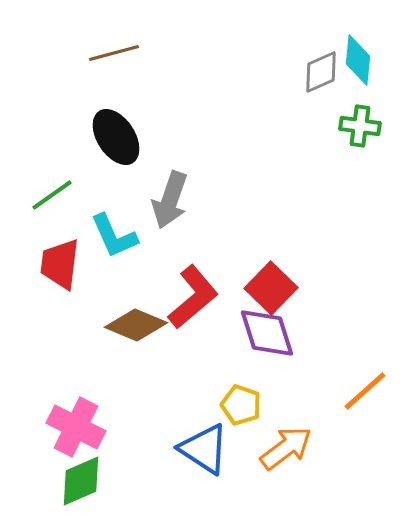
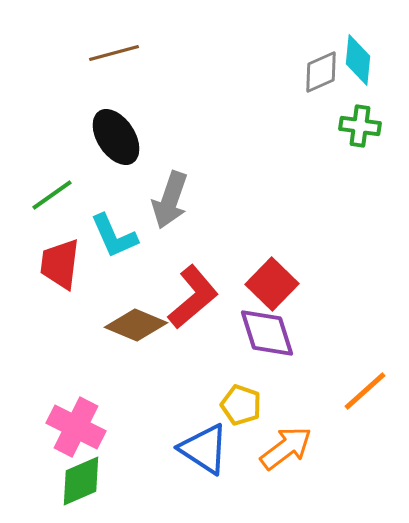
red square: moved 1 px right, 4 px up
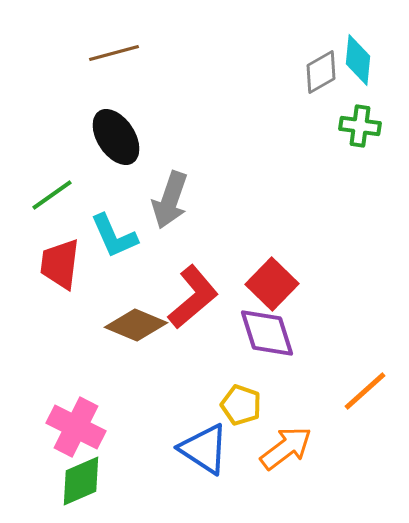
gray diamond: rotated 6 degrees counterclockwise
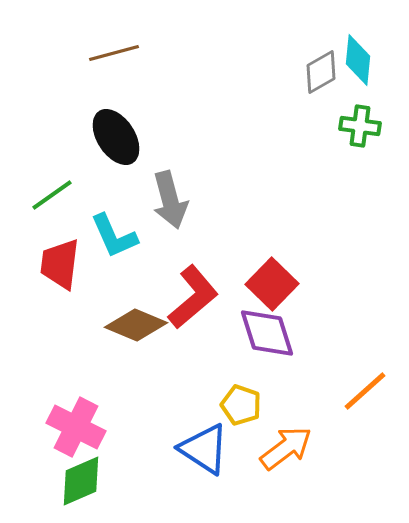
gray arrow: rotated 34 degrees counterclockwise
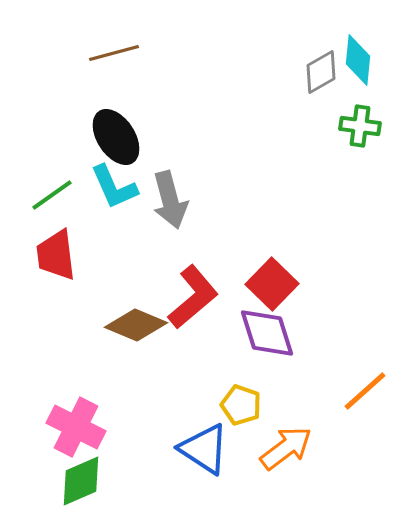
cyan L-shape: moved 49 px up
red trapezoid: moved 4 px left, 9 px up; rotated 14 degrees counterclockwise
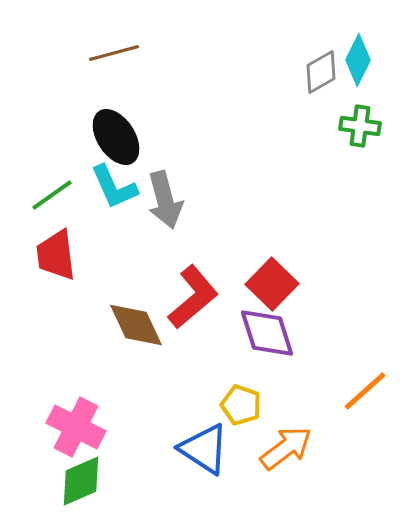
cyan diamond: rotated 21 degrees clockwise
gray arrow: moved 5 px left
brown diamond: rotated 42 degrees clockwise
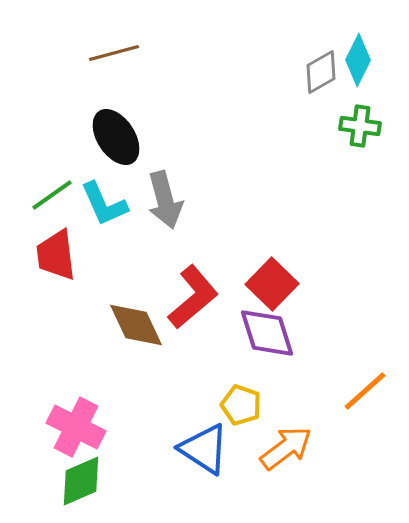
cyan L-shape: moved 10 px left, 17 px down
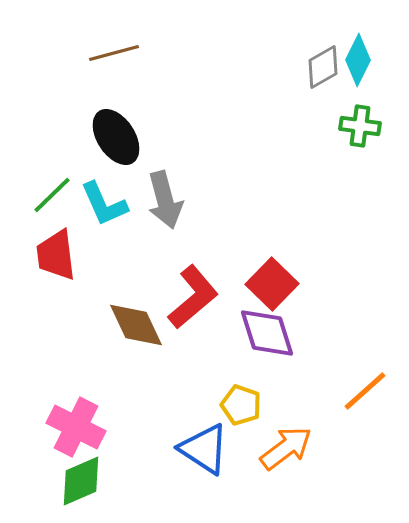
gray diamond: moved 2 px right, 5 px up
green line: rotated 9 degrees counterclockwise
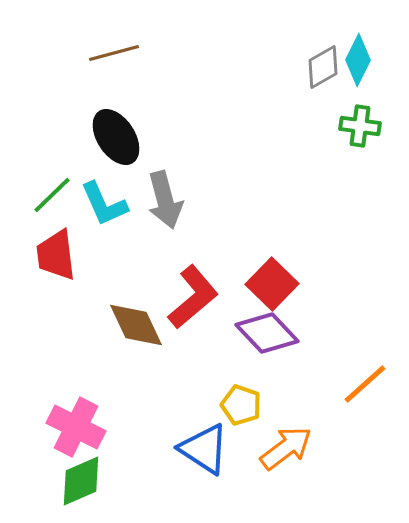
purple diamond: rotated 26 degrees counterclockwise
orange line: moved 7 px up
